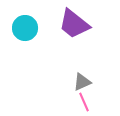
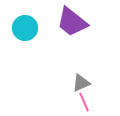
purple trapezoid: moved 2 px left, 2 px up
gray triangle: moved 1 px left, 1 px down
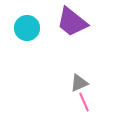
cyan circle: moved 2 px right
gray triangle: moved 2 px left
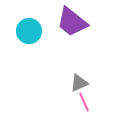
cyan circle: moved 2 px right, 3 px down
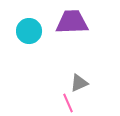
purple trapezoid: rotated 140 degrees clockwise
pink line: moved 16 px left, 1 px down
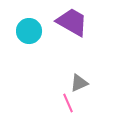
purple trapezoid: rotated 32 degrees clockwise
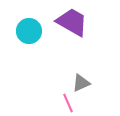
gray triangle: moved 2 px right
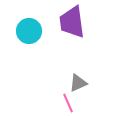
purple trapezoid: rotated 128 degrees counterclockwise
gray triangle: moved 3 px left
